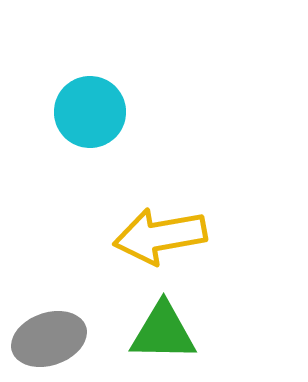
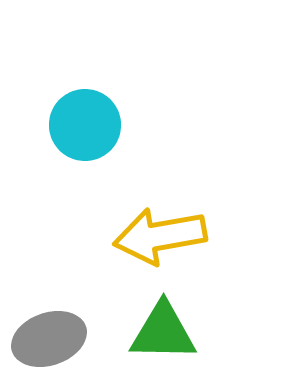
cyan circle: moved 5 px left, 13 px down
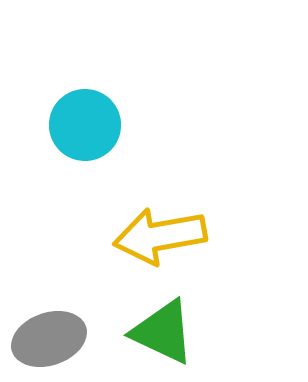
green triangle: rotated 24 degrees clockwise
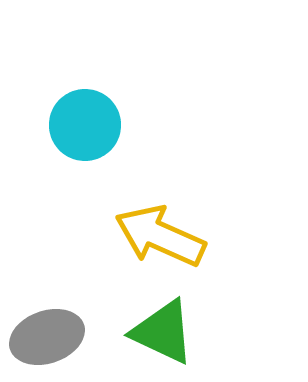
yellow arrow: rotated 34 degrees clockwise
gray ellipse: moved 2 px left, 2 px up
